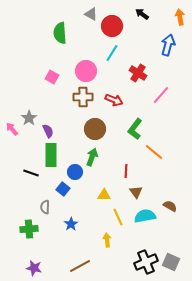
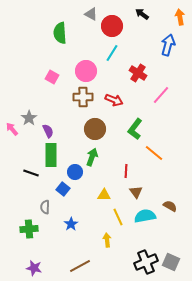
orange line: moved 1 px down
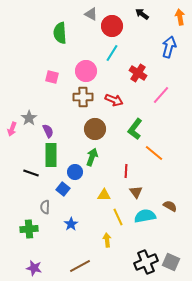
blue arrow: moved 1 px right, 2 px down
pink square: rotated 16 degrees counterclockwise
pink arrow: rotated 120 degrees counterclockwise
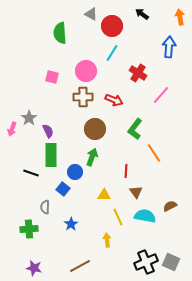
blue arrow: rotated 10 degrees counterclockwise
orange line: rotated 18 degrees clockwise
brown semicircle: rotated 56 degrees counterclockwise
cyan semicircle: rotated 20 degrees clockwise
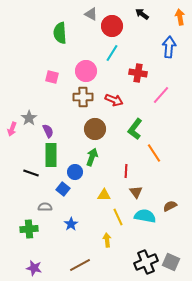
red cross: rotated 24 degrees counterclockwise
gray semicircle: rotated 88 degrees clockwise
brown line: moved 1 px up
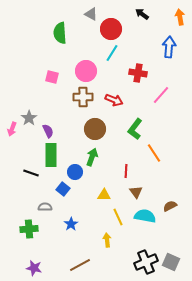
red circle: moved 1 px left, 3 px down
